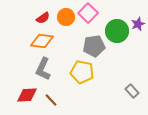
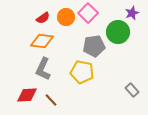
purple star: moved 6 px left, 11 px up
green circle: moved 1 px right, 1 px down
gray rectangle: moved 1 px up
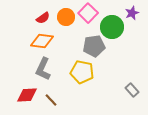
green circle: moved 6 px left, 5 px up
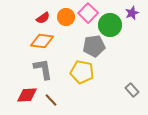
green circle: moved 2 px left, 2 px up
gray L-shape: rotated 145 degrees clockwise
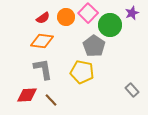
gray pentagon: rotated 30 degrees counterclockwise
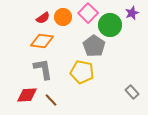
orange circle: moved 3 px left
gray rectangle: moved 2 px down
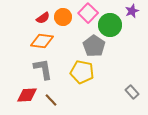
purple star: moved 2 px up
